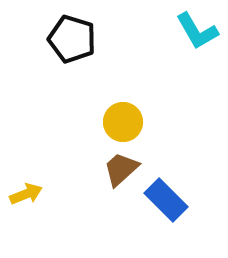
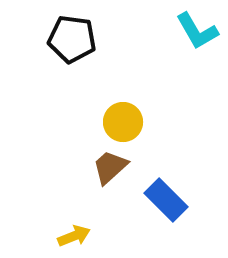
black pentagon: rotated 9 degrees counterclockwise
brown trapezoid: moved 11 px left, 2 px up
yellow arrow: moved 48 px right, 42 px down
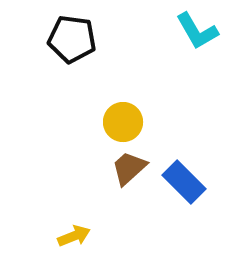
brown trapezoid: moved 19 px right, 1 px down
blue rectangle: moved 18 px right, 18 px up
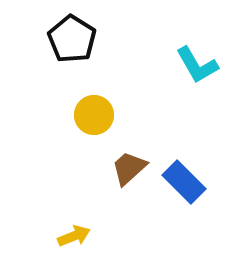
cyan L-shape: moved 34 px down
black pentagon: rotated 24 degrees clockwise
yellow circle: moved 29 px left, 7 px up
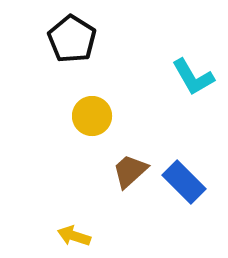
cyan L-shape: moved 4 px left, 12 px down
yellow circle: moved 2 px left, 1 px down
brown trapezoid: moved 1 px right, 3 px down
yellow arrow: rotated 140 degrees counterclockwise
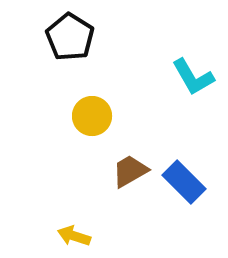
black pentagon: moved 2 px left, 2 px up
brown trapezoid: rotated 12 degrees clockwise
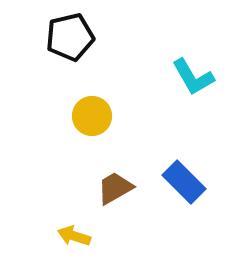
black pentagon: rotated 27 degrees clockwise
brown trapezoid: moved 15 px left, 17 px down
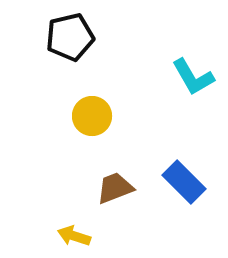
brown trapezoid: rotated 9 degrees clockwise
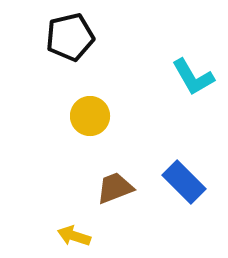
yellow circle: moved 2 px left
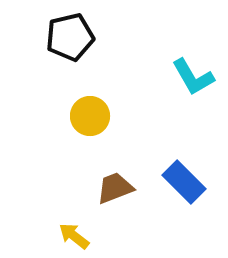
yellow arrow: rotated 20 degrees clockwise
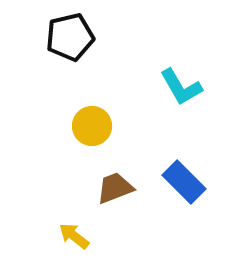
cyan L-shape: moved 12 px left, 10 px down
yellow circle: moved 2 px right, 10 px down
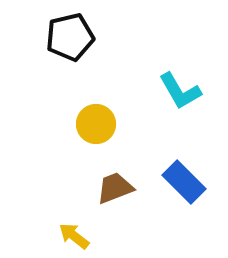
cyan L-shape: moved 1 px left, 4 px down
yellow circle: moved 4 px right, 2 px up
